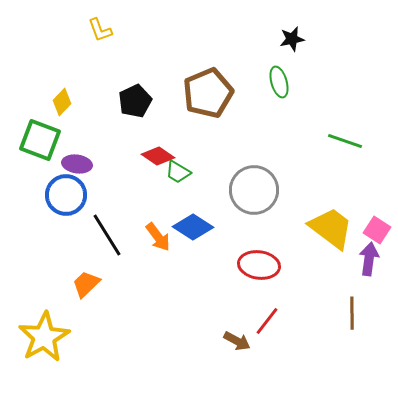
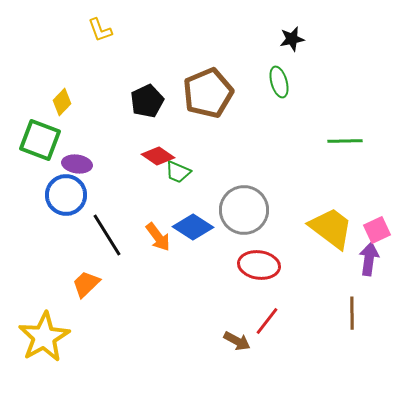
black pentagon: moved 12 px right
green line: rotated 20 degrees counterclockwise
green trapezoid: rotated 8 degrees counterclockwise
gray circle: moved 10 px left, 20 px down
pink square: rotated 32 degrees clockwise
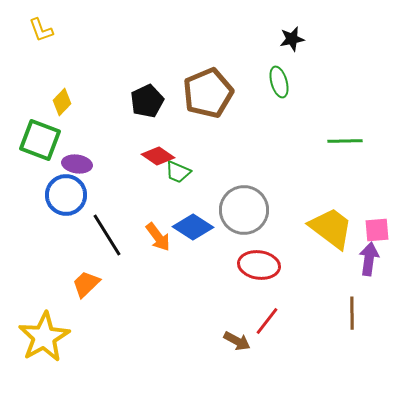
yellow L-shape: moved 59 px left
pink square: rotated 20 degrees clockwise
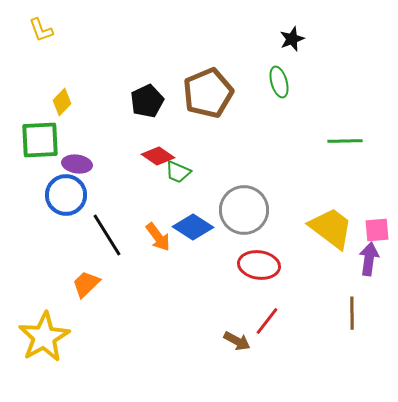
black star: rotated 10 degrees counterclockwise
green square: rotated 24 degrees counterclockwise
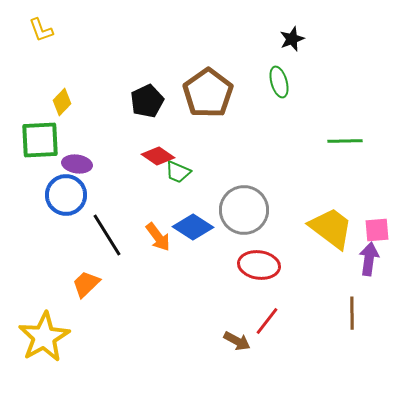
brown pentagon: rotated 12 degrees counterclockwise
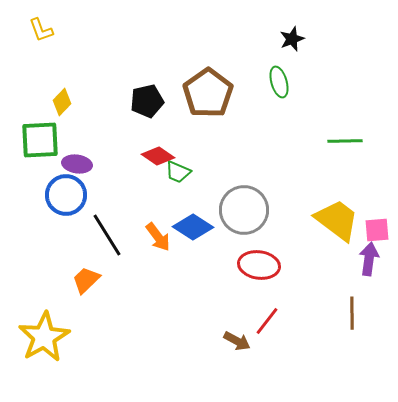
black pentagon: rotated 12 degrees clockwise
yellow trapezoid: moved 6 px right, 8 px up
orange trapezoid: moved 4 px up
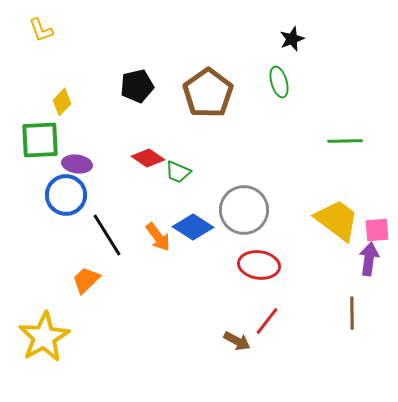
black pentagon: moved 10 px left, 15 px up
red diamond: moved 10 px left, 2 px down
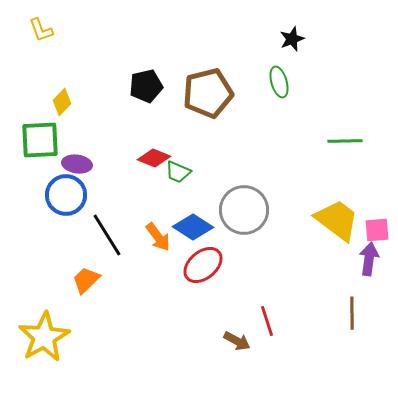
black pentagon: moved 9 px right
brown pentagon: rotated 21 degrees clockwise
red diamond: moved 6 px right; rotated 12 degrees counterclockwise
red ellipse: moved 56 px left; rotated 48 degrees counterclockwise
red line: rotated 56 degrees counterclockwise
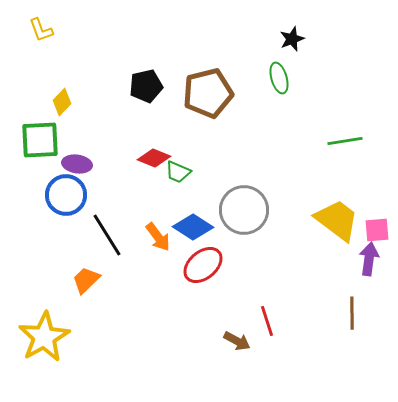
green ellipse: moved 4 px up
green line: rotated 8 degrees counterclockwise
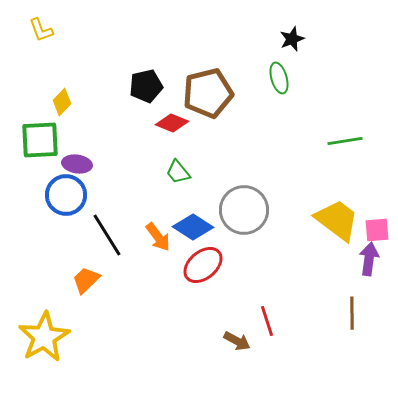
red diamond: moved 18 px right, 35 px up
green trapezoid: rotated 28 degrees clockwise
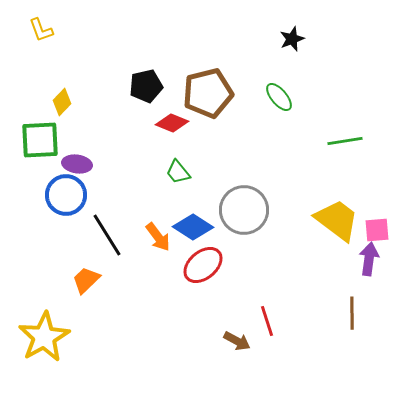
green ellipse: moved 19 px down; rotated 24 degrees counterclockwise
